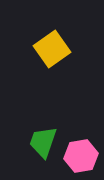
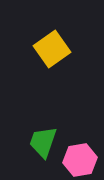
pink hexagon: moved 1 px left, 4 px down
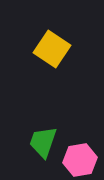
yellow square: rotated 21 degrees counterclockwise
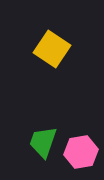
pink hexagon: moved 1 px right, 8 px up
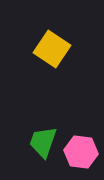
pink hexagon: rotated 16 degrees clockwise
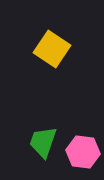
pink hexagon: moved 2 px right
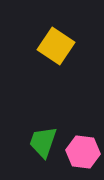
yellow square: moved 4 px right, 3 px up
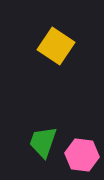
pink hexagon: moved 1 px left, 3 px down
